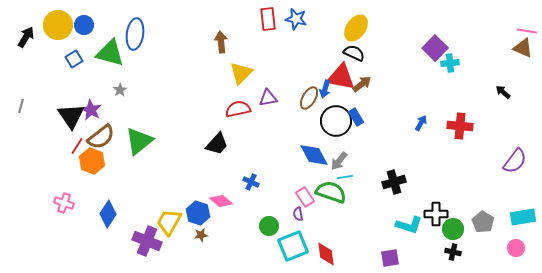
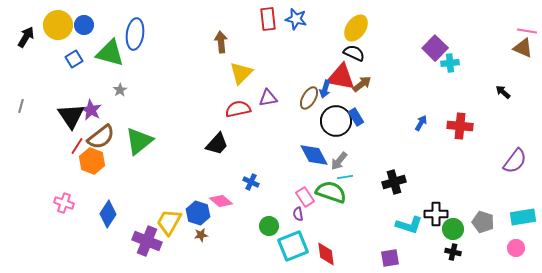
gray pentagon at (483, 222): rotated 15 degrees counterclockwise
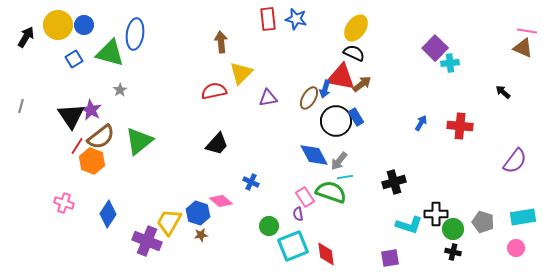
red semicircle at (238, 109): moved 24 px left, 18 px up
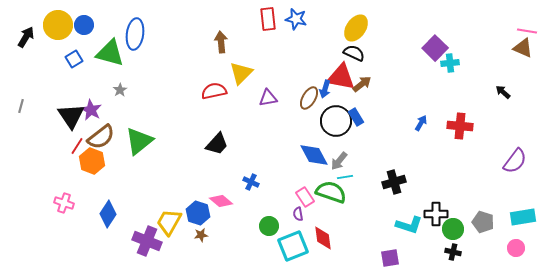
red diamond at (326, 254): moved 3 px left, 16 px up
